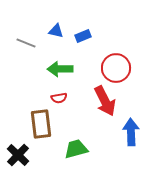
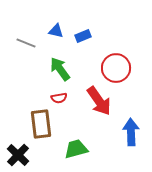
green arrow: rotated 55 degrees clockwise
red arrow: moved 6 px left; rotated 8 degrees counterclockwise
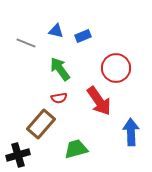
brown rectangle: rotated 48 degrees clockwise
black cross: rotated 30 degrees clockwise
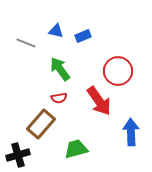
red circle: moved 2 px right, 3 px down
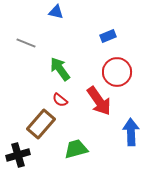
blue triangle: moved 19 px up
blue rectangle: moved 25 px right
red circle: moved 1 px left, 1 px down
red semicircle: moved 1 px right, 2 px down; rotated 49 degrees clockwise
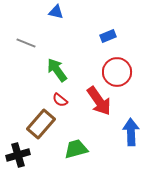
green arrow: moved 3 px left, 1 px down
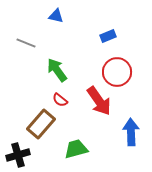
blue triangle: moved 4 px down
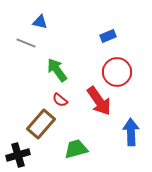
blue triangle: moved 16 px left, 6 px down
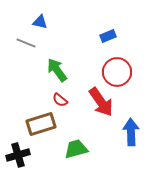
red arrow: moved 2 px right, 1 px down
brown rectangle: rotated 32 degrees clockwise
